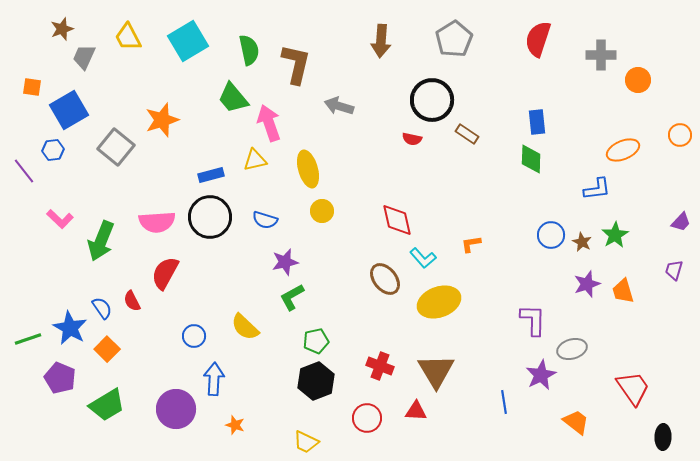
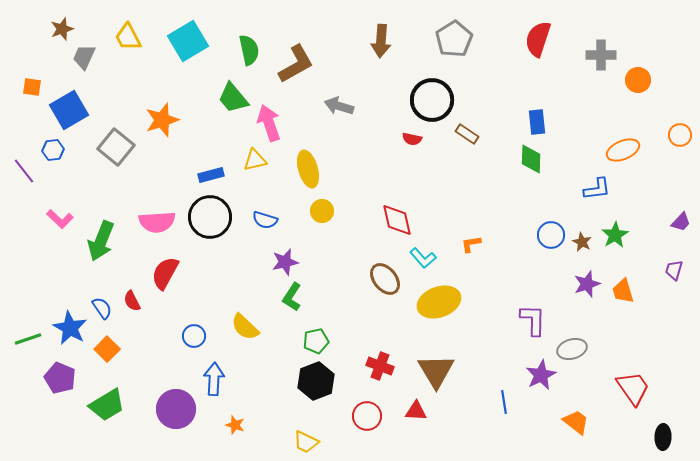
brown L-shape at (296, 64): rotated 48 degrees clockwise
green L-shape at (292, 297): rotated 28 degrees counterclockwise
red circle at (367, 418): moved 2 px up
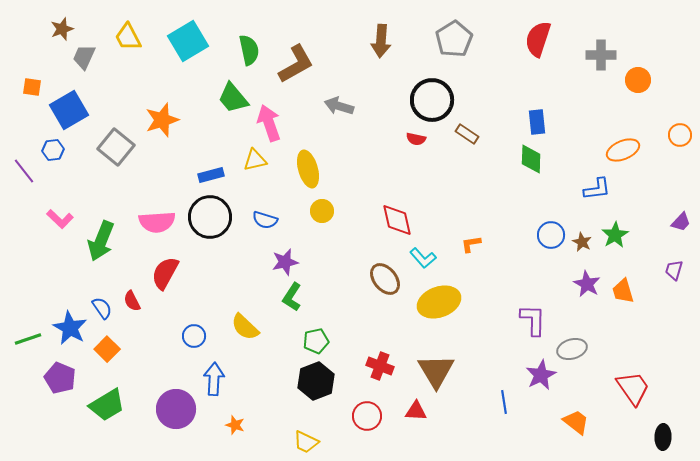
red semicircle at (412, 139): moved 4 px right
purple star at (587, 284): rotated 24 degrees counterclockwise
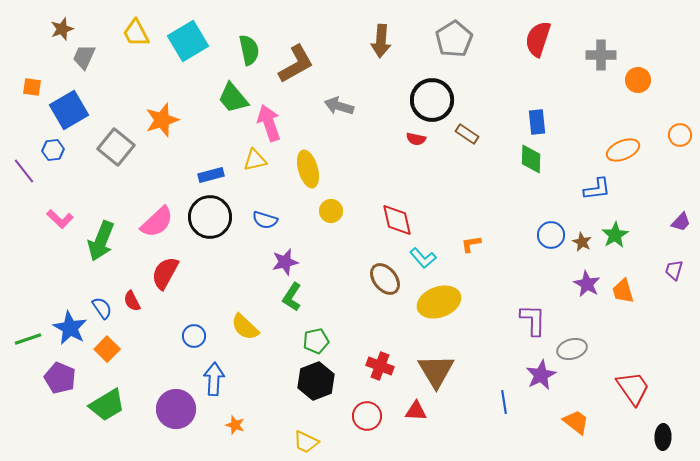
yellow trapezoid at (128, 37): moved 8 px right, 4 px up
yellow circle at (322, 211): moved 9 px right
pink semicircle at (157, 222): rotated 39 degrees counterclockwise
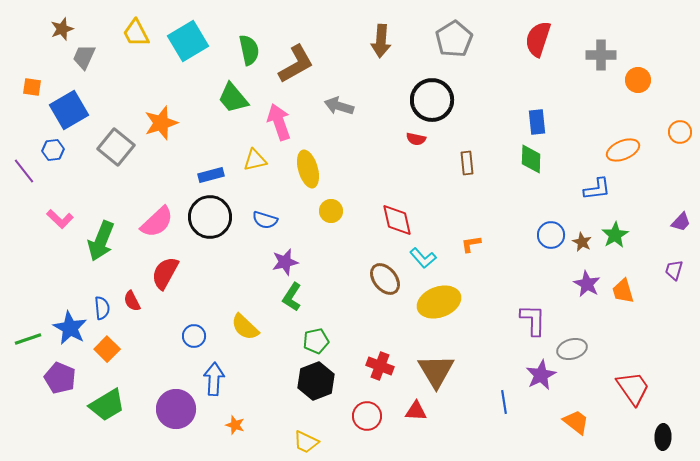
orange star at (162, 120): moved 1 px left, 3 px down
pink arrow at (269, 123): moved 10 px right, 1 px up
brown rectangle at (467, 134): moved 29 px down; rotated 50 degrees clockwise
orange circle at (680, 135): moved 3 px up
blue semicircle at (102, 308): rotated 30 degrees clockwise
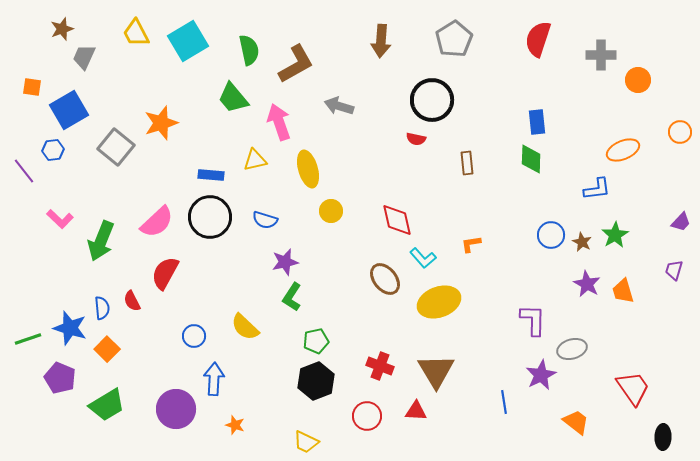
blue rectangle at (211, 175): rotated 20 degrees clockwise
blue star at (70, 328): rotated 12 degrees counterclockwise
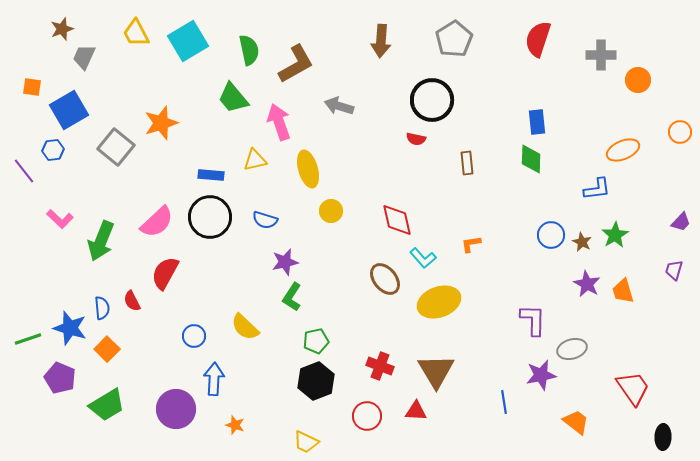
purple star at (541, 375): rotated 16 degrees clockwise
